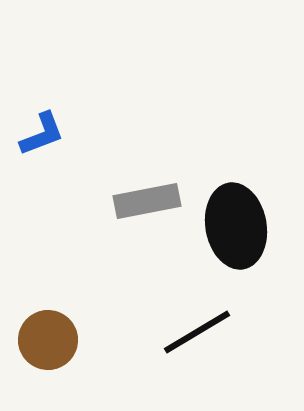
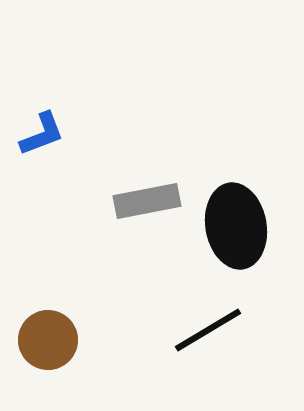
black line: moved 11 px right, 2 px up
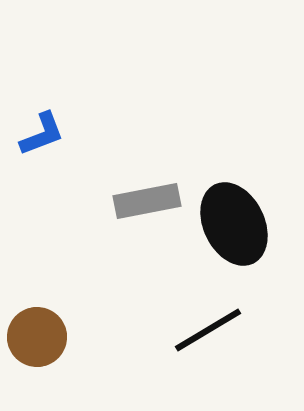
black ellipse: moved 2 px left, 2 px up; rotated 16 degrees counterclockwise
brown circle: moved 11 px left, 3 px up
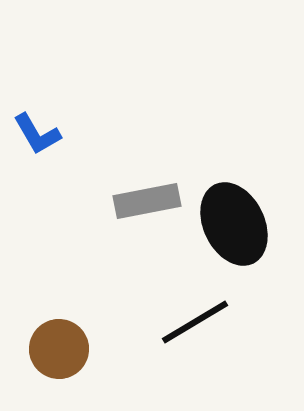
blue L-shape: moved 5 px left; rotated 81 degrees clockwise
black line: moved 13 px left, 8 px up
brown circle: moved 22 px right, 12 px down
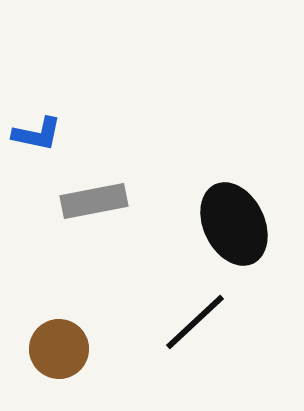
blue L-shape: rotated 48 degrees counterclockwise
gray rectangle: moved 53 px left
black line: rotated 12 degrees counterclockwise
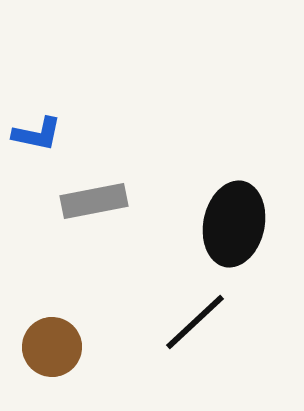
black ellipse: rotated 38 degrees clockwise
brown circle: moved 7 px left, 2 px up
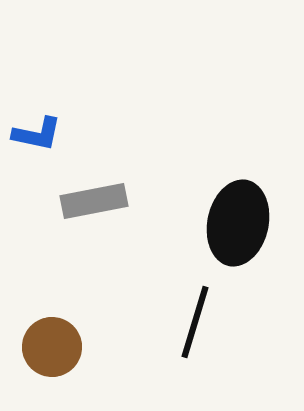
black ellipse: moved 4 px right, 1 px up
black line: rotated 30 degrees counterclockwise
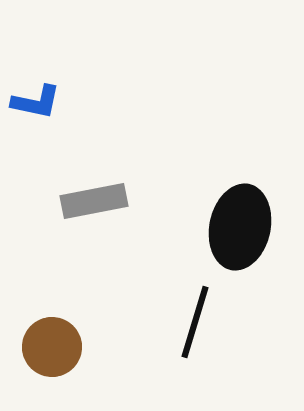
blue L-shape: moved 1 px left, 32 px up
black ellipse: moved 2 px right, 4 px down
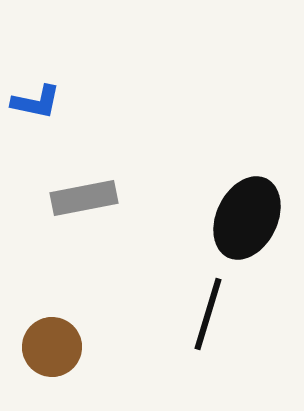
gray rectangle: moved 10 px left, 3 px up
black ellipse: moved 7 px right, 9 px up; rotated 14 degrees clockwise
black line: moved 13 px right, 8 px up
